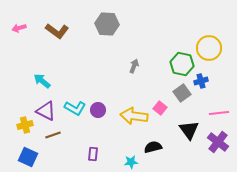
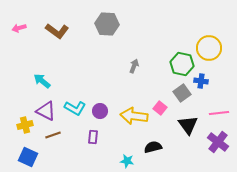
blue cross: rotated 24 degrees clockwise
purple circle: moved 2 px right, 1 px down
black triangle: moved 1 px left, 5 px up
purple rectangle: moved 17 px up
cyan star: moved 4 px left, 1 px up; rotated 16 degrees clockwise
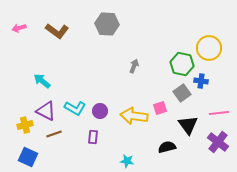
pink square: rotated 32 degrees clockwise
brown line: moved 1 px right, 1 px up
black semicircle: moved 14 px right
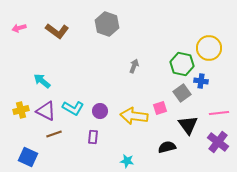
gray hexagon: rotated 15 degrees clockwise
cyan L-shape: moved 2 px left
yellow cross: moved 4 px left, 15 px up
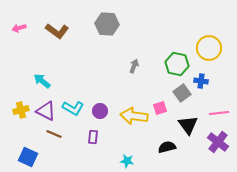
gray hexagon: rotated 15 degrees counterclockwise
green hexagon: moved 5 px left
brown line: rotated 42 degrees clockwise
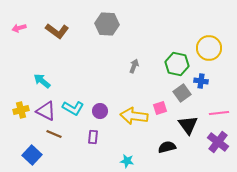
blue square: moved 4 px right, 2 px up; rotated 18 degrees clockwise
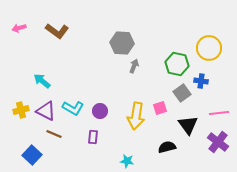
gray hexagon: moved 15 px right, 19 px down
yellow arrow: moved 2 px right; rotated 88 degrees counterclockwise
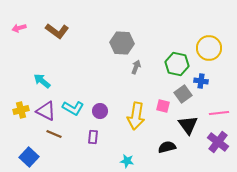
gray arrow: moved 2 px right, 1 px down
gray square: moved 1 px right, 1 px down
pink square: moved 3 px right, 2 px up; rotated 32 degrees clockwise
blue square: moved 3 px left, 2 px down
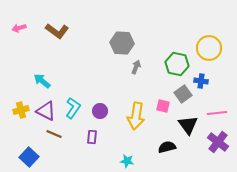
cyan L-shape: rotated 85 degrees counterclockwise
pink line: moved 2 px left
purple rectangle: moved 1 px left
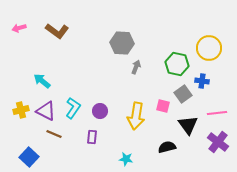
blue cross: moved 1 px right
cyan star: moved 1 px left, 2 px up
